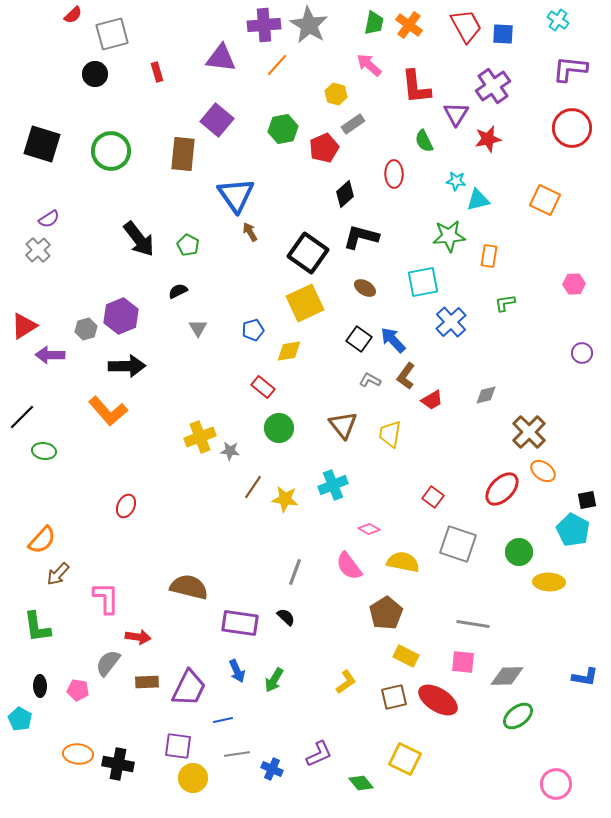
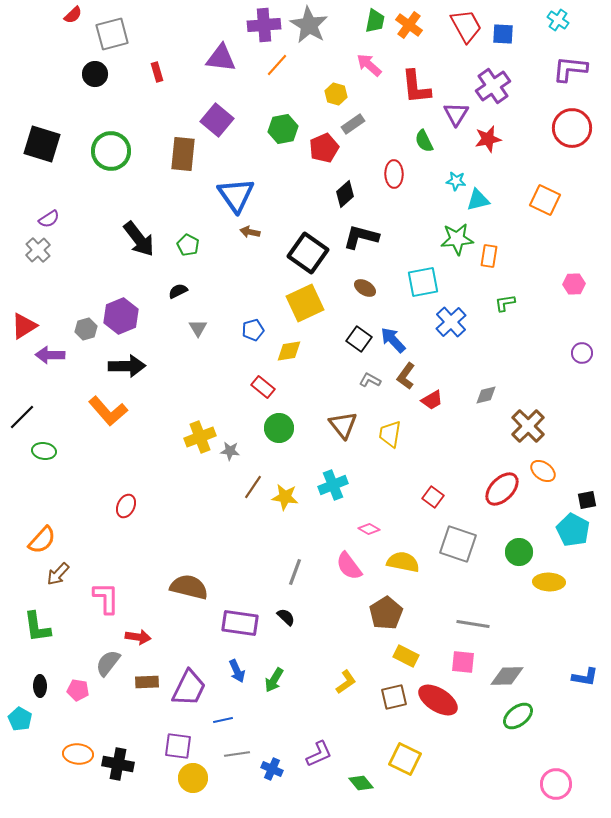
green trapezoid at (374, 23): moved 1 px right, 2 px up
brown arrow at (250, 232): rotated 48 degrees counterclockwise
green star at (449, 236): moved 8 px right, 3 px down
brown cross at (529, 432): moved 1 px left, 6 px up
yellow star at (285, 499): moved 2 px up
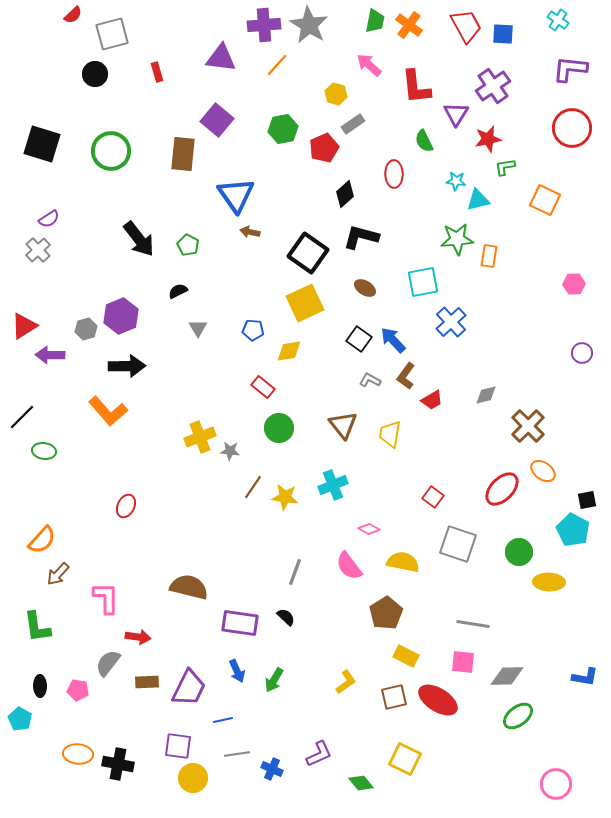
green L-shape at (505, 303): moved 136 px up
blue pentagon at (253, 330): rotated 20 degrees clockwise
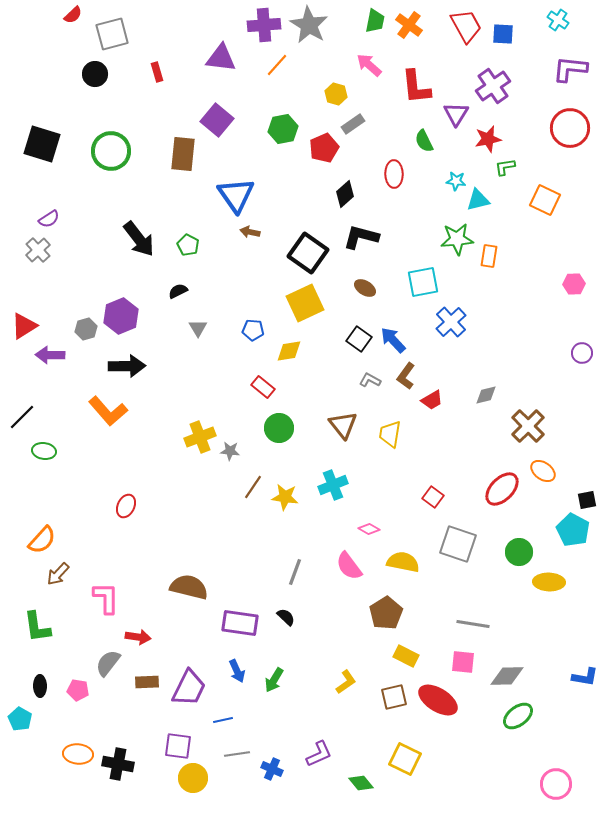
red circle at (572, 128): moved 2 px left
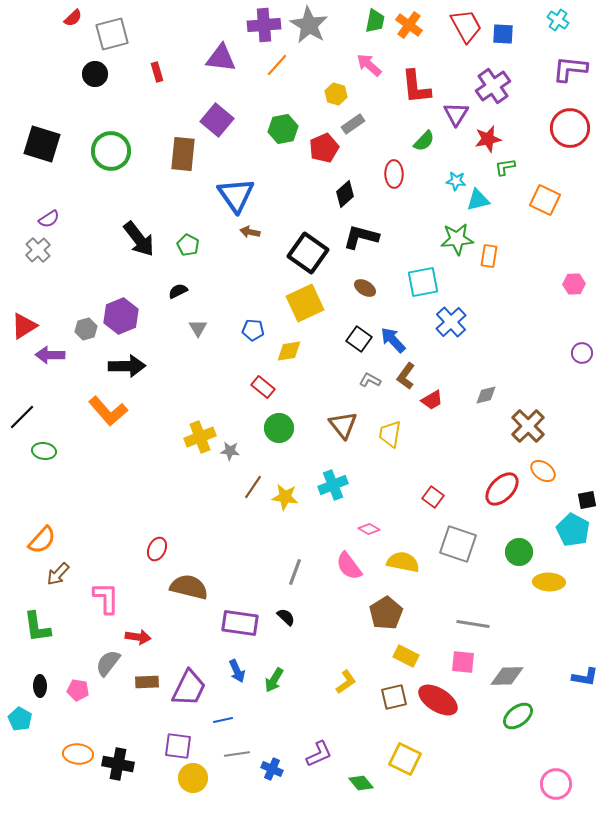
red semicircle at (73, 15): moved 3 px down
green semicircle at (424, 141): rotated 110 degrees counterclockwise
red ellipse at (126, 506): moved 31 px right, 43 px down
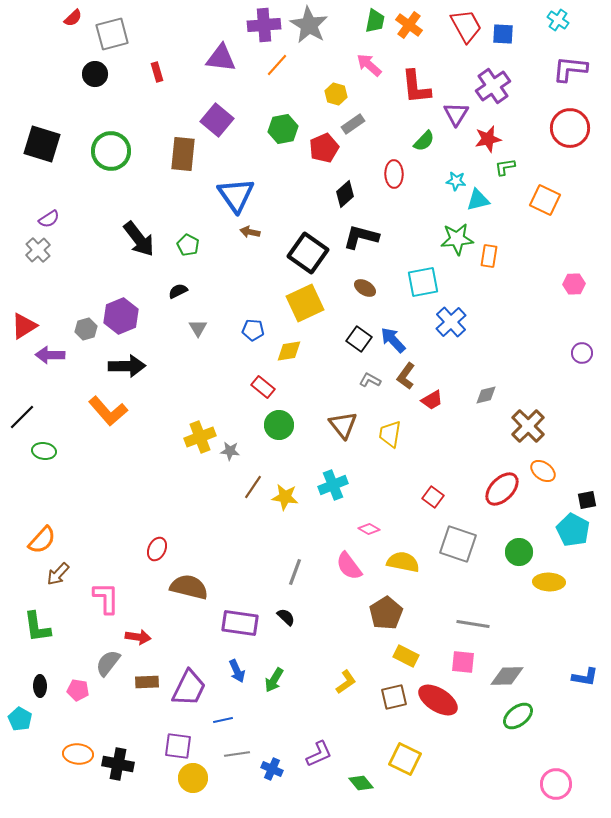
green circle at (279, 428): moved 3 px up
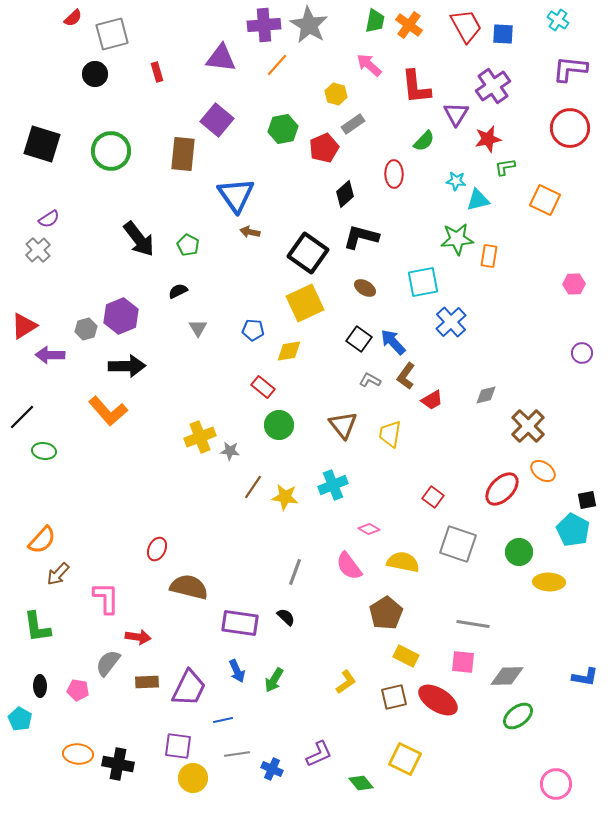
blue arrow at (393, 340): moved 2 px down
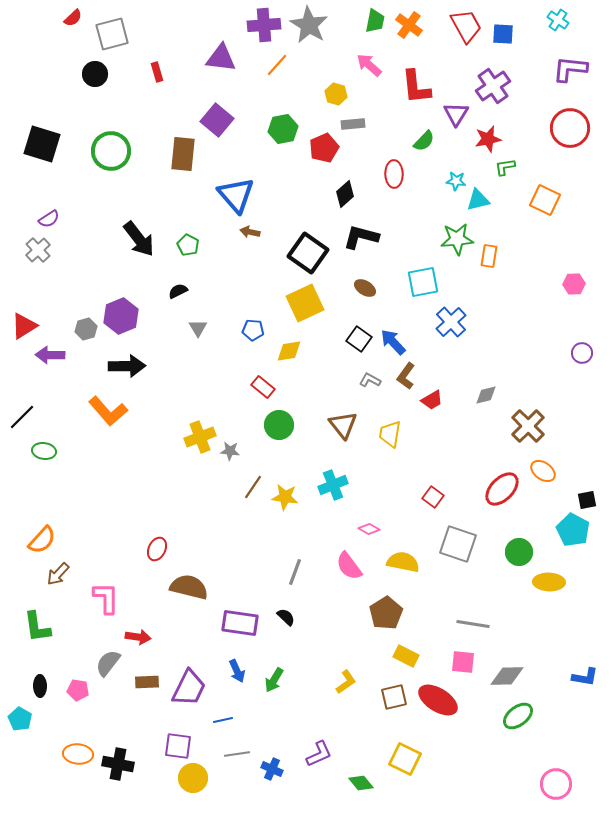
gray rectangle at (353, 124): rotated 30 degrees clockwise
blue triangle at (236, 195): rotated 6 degrees counterclockwise
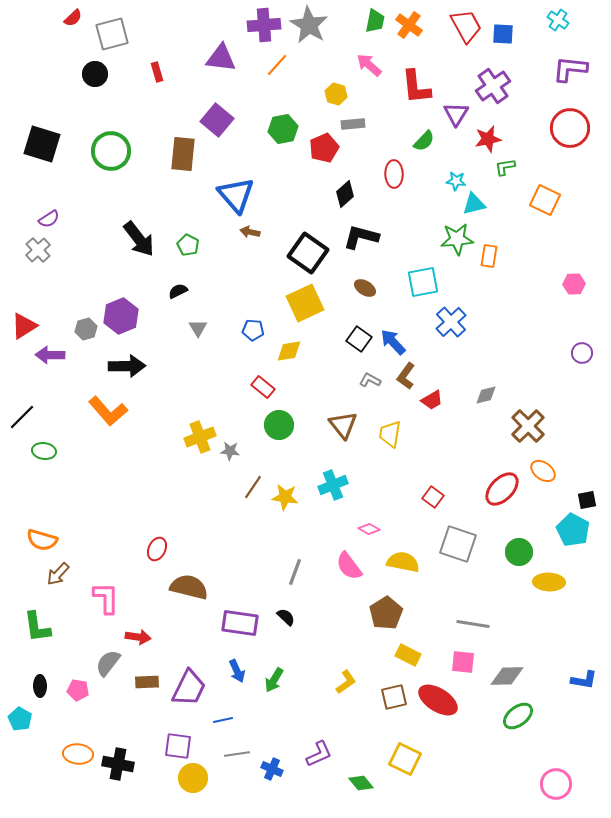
cyan triangle at (478, 200): moved 4 px left, 4 px down
orange semicircle at (42, 540): rotated 64 degrees clockwise
yellow rectangle at (406, 656): moved 2 px right, 1 px up
blue L-shape at (585, 677): moved 1 px left, 3 px down
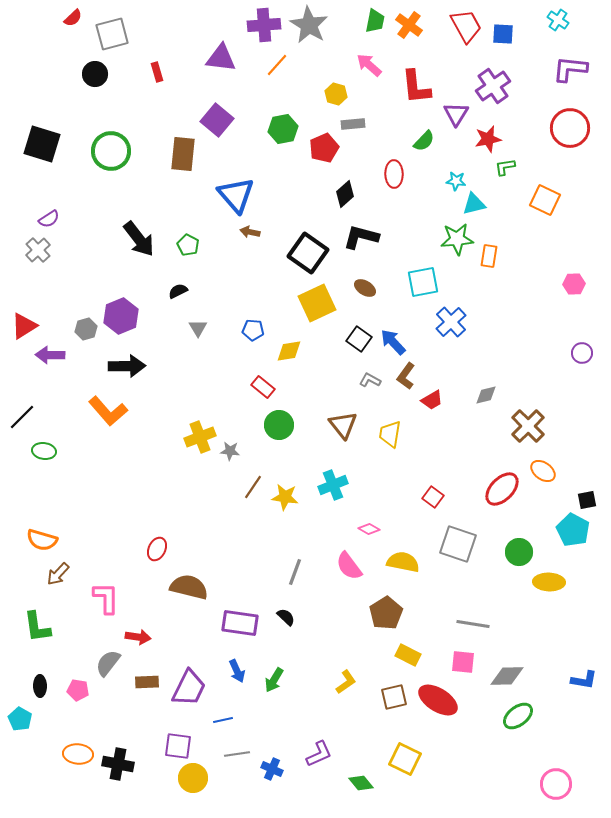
yellow square at (305, 303): moved 12 px right
